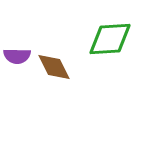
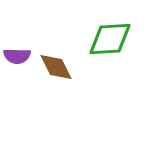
brown diamond: moved 2 px right
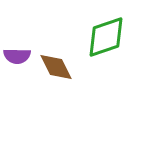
green diamond: moved 4 px left, 2 px up; rotated 15 degrees counterclockwise
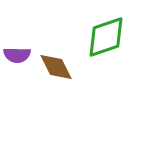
purple semicircle: moved 1 px up
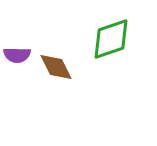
green diamond: moved 5 px right, 2 px down
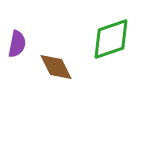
purple semicircle: moved 11 px up; rotated 80 degrees counterclockwise
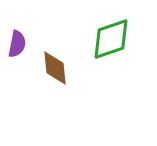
brown diamond: moved 1 px left, 1 px down; rotated 21 degrees clockwise
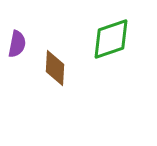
brown diamond: rotated 9 degrees clockwise
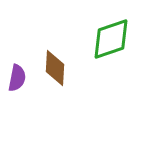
purple semicircle: moved 34 px down
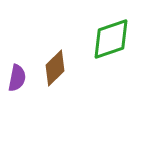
brown diamond: rotated 42 degrees clockwise
